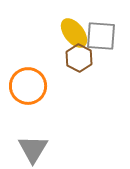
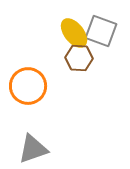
gray square: moved 5 px up; rotated 16 degrees clockwise
brown hexagon: rotated 24 degrees counterclockwise
gray triangle: rotated 40 degrees clockwise
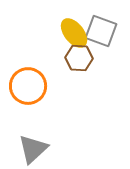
gray triangle: rotated 24 degrees counterclockwise
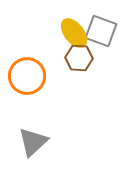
orange circle: moved 1 px left, 10 px up
gray triangle: moved 7 px up
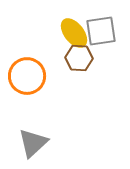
gray square: rotated 28 degrees counterclockwise
gray triangle: moved 1 px down
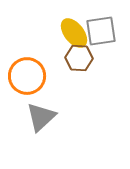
gray triangle: moved 8 px right, 26 px up
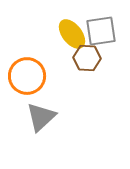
yellow ellipse: moved 2 px left, 1 px down
brown hexagon: moved 8 px right
